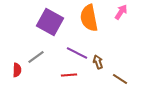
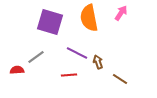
pink arrow: moved 1 px down
purple square: rotated 12 degrees counterclockwise
red semicircle: rotated 96 degrees counterclockwise
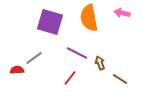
pink arrow: moved 1 px right; rotated 112 degrees counterclockwise
gray line: moved 2 px left, 1 px down
brown arrow: moved 2 px right, 1 px down
red line: moved 1 px right, 3 px down; rotated 49 degrees counterclockwise
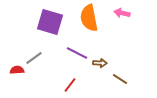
brown arrow: rotated 112 degrees clockwise
red line: moved 7 px down
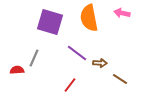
purple line: rotated 10 degrees clockwise
gray line: rotated 30 degrees counterclockwise
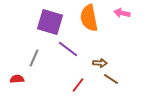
purple line: moved 9 px left, 4 px up
red semicircle: moved 9 px down
brown line: moved 9 px left
red line: moved 8 px right
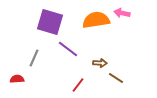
orange semicircle: moved 7 px right, 2 px down; rotated 92 degrees clockwise
brown line: moved 5 px right, 1 px up
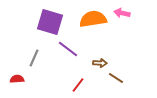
orange semicircle: moved 3 px left, 1 px up
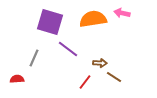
brown line: moved 2 px left, 1 px up
red line: moved 7 px right, 3 px up
